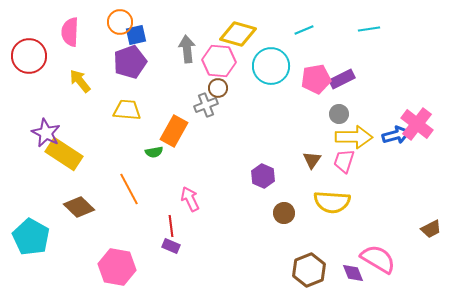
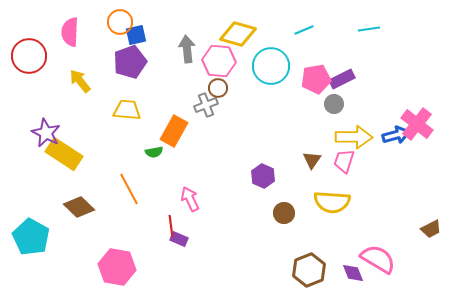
gray circle at (339, 114): moved 5 px left, 10 px up
purple rectangle at (171, 246): moved 8 px right, 7 px up
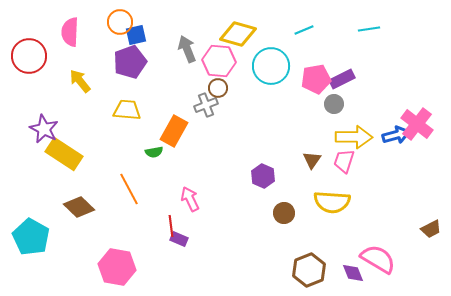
gray arrow at (187, 49): rotated 16 degrees counterclockwise
purple star at (46, 133): moved 2 px left, 4 px up
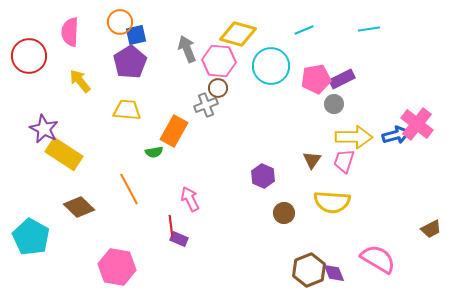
purple pentagon at (130, 62): rotated 12 degrees counterclockwise
purple diamond at (353, 273): moved 19 px left
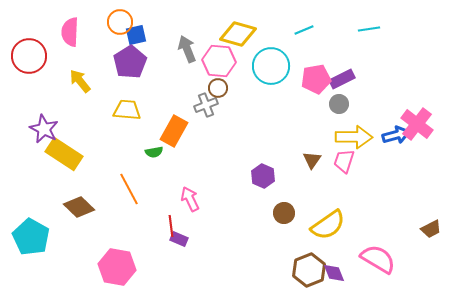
gray circle at (334, 104): moved 5 px right
yellow semicircle at (332, 202): moved 4 px left, 23 px down; rotated 39 degrees counterclockwise
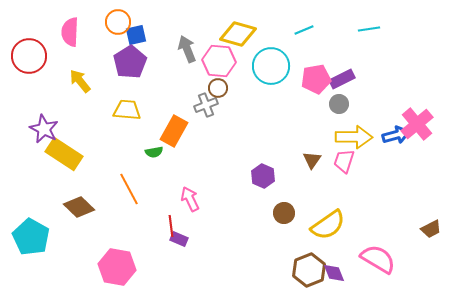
orange circle at (120, 22): moved 2 px left
pink cross at (417, 124): rotated 12 degrees clockwise
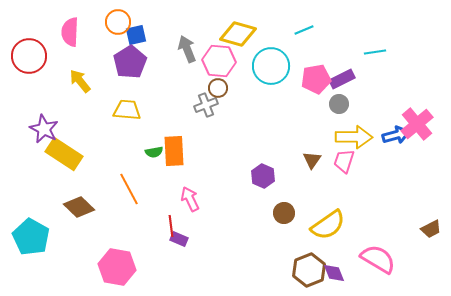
cyan line at (369, 29): moved 6 px right, 23 px down
orange rectangle at (174, 131): moved 20 px down; rotated 32 degrees counterclockwise
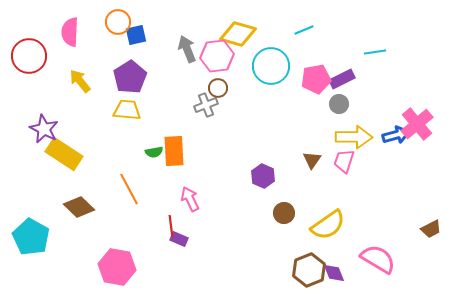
pink hexagon at (219, 61): moved 2 px left, 5 px up; rotated 12 degrees counterclockwise
purple pentagon at (130, 62): moved 15 px down
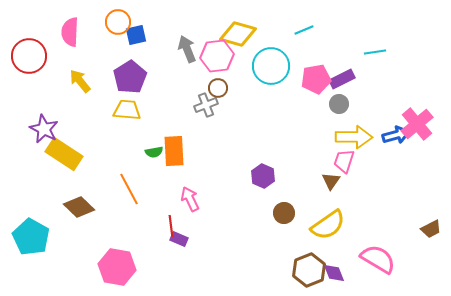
brown triangle at (312, 160): moved 19 px right, 21 px down
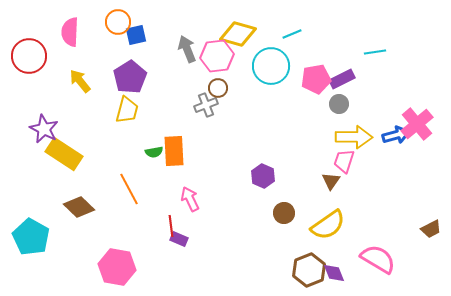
cyan line at (304, 30): moved 12 px left, 4 px down
yellow trapezoid at (127, 110): rotated 100 degrees clockwise
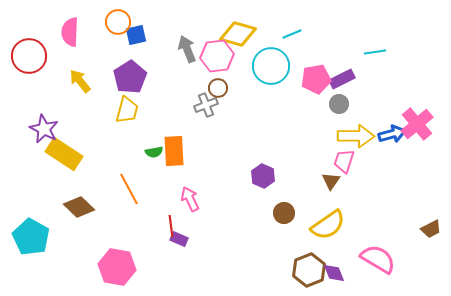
blue arrow at (396, 135): moved 4 px left, 1 px up
yellow arrow at (354, 137): moved 2 px right, 1 px up
